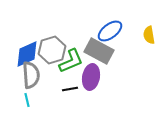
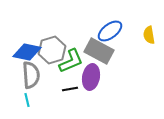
blue diamond: moved 2 px up; rotated 36 degrees clockwise
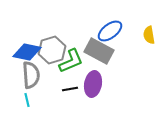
purple ellipse: moved 2 px right, 7 px down
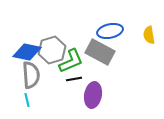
blue ellipse: rotated 25 degrees clockwise
gray rectangle: moved 1 px right, 1 px down
purple ellipse: moved 11 px down
black line: moved 4 px right, 10 px up
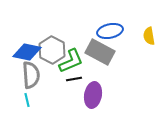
yellow semicircle: moved 1 px down
gray hexagon: rotated 16 degrees counterclockwise
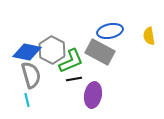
gray semicircle: rotated 12 degrees counterclockwise
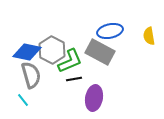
green L-shape: moved 1 px left
purple ellipse: moved 1 px right, 3 px down
cyan line: moved 4 px left; rotated 24 degrees counterclockwise
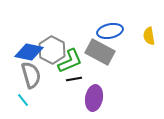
blue diamond: moved 2 px right
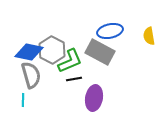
cyan line: rotated 40 degrees clockwise
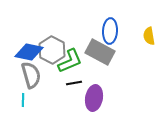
blue ellipse: rotated 75 degrees counterclockwise
black line: moved 4 px down
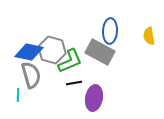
gray hexagon: rotated 12 degrees counterclockwise
cyan line: moved 5 px left, 5 px up
